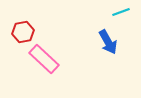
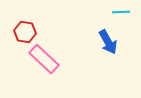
cyan line: rotated 18 degrees clockwise
red hexagon: moved 2 px right; rotated 20 degrees clockwise
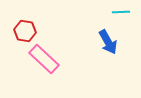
red hexagon: moved 1 px up
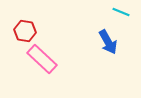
cyan line: rotated 24 degrees clockwise
pink rectangle: moved 2 px left
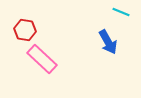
red hexagon: moved 1 px up
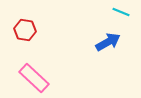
blue arrow: rotated 90 degrees counterclockwise
pink rectangle: moved 8 px left, 19 px down
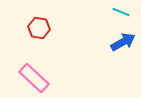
red hexagon: moved 14 px right, 2 px up
blue arrow: moved 15 px right
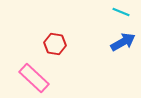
red hexagon: moved 16 px right, 16 px down
